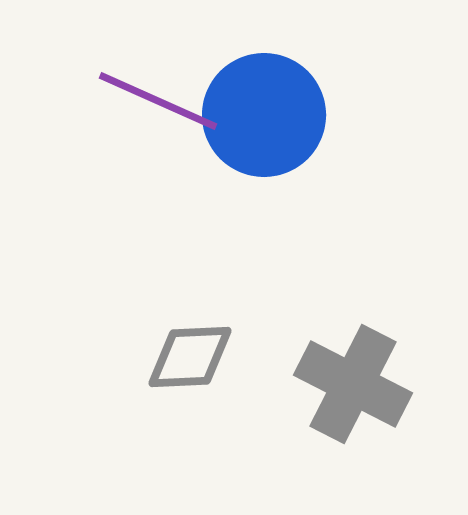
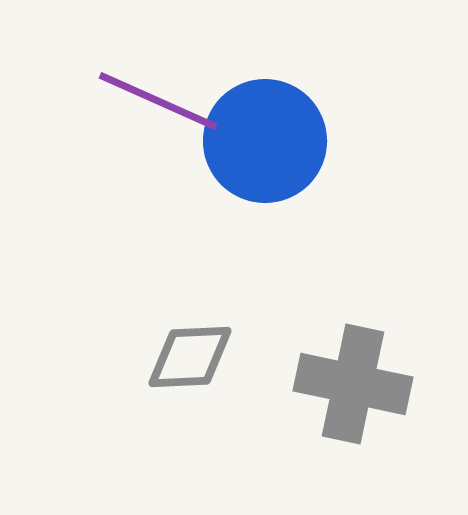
blue circle: moved 1 px right, 26 px down
gray cross: rotated 15 degrees counterclockwise
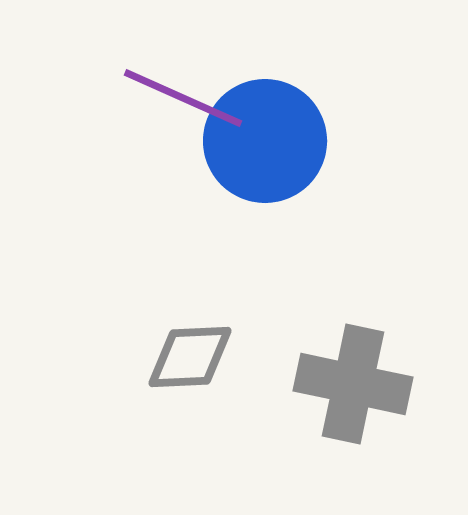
purple line: moved 25 px right, 3 px up
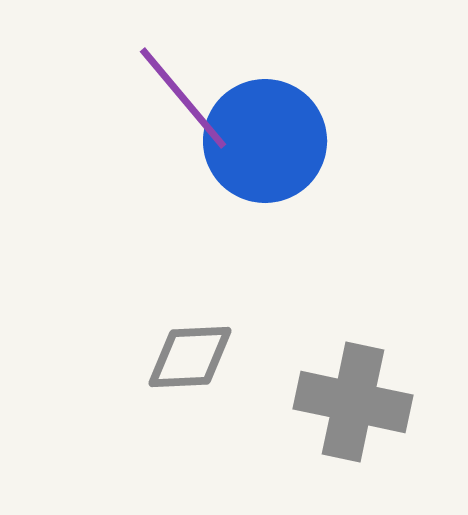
purple line: rotated 26 degrees clockwise
gray cross: moved 18 px down
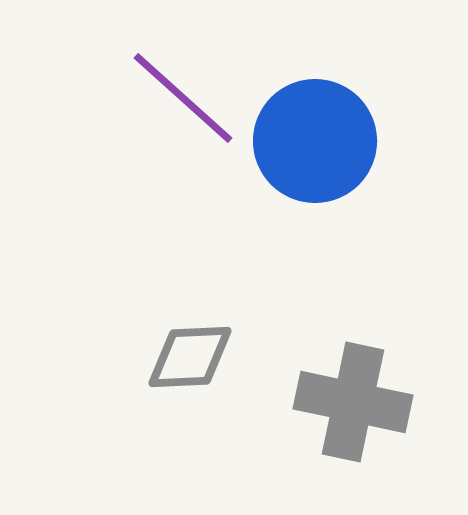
purple line: rotated 8 degrees counterclockwise
blue circle: moved 50 px right
